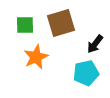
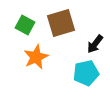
green square: rotated 30 degrees clockwise
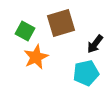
green square: moved 6 px down
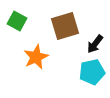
brown square: moved 4 px right, 3 px down
green square: moved 8 px left, 10 px up
cyan pentagon: moved 6 px right, 1 px up
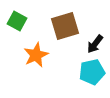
orange star: moved 2 px up
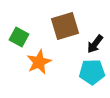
green square: moved 2 px right, 16 px down
orange star: moved 3 px right, 7 px down
cyan pentagon: rotated 10 degrees clockwise
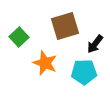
green square: rotated 18 degrees clockwise
orange star: moved 6 px right, 1 px down; rotated 25 degrees counterclockwise
cyan pentagon: moved 8 px left
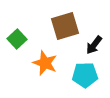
green square: moved 2 px left, 2 px down
black arrow: moved 1 px left, 1 px down
cyan pentagon: moved 1 px right, 3 px down
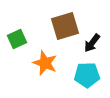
green square: rotated 18 degrees clockwise
black arrow: moved 2 px left, 2 px up
cyan pentagon: moved 2 px right
